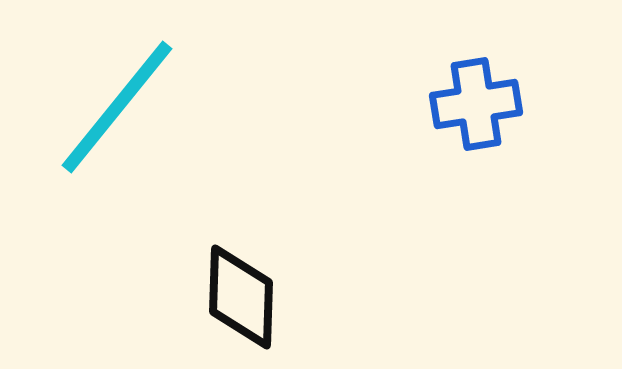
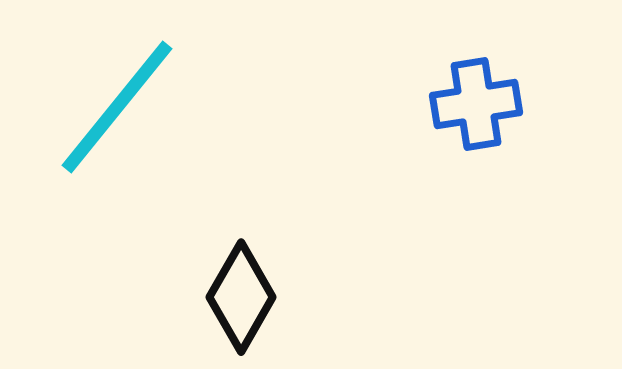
black diamond: rotated 28 degrees clockwise
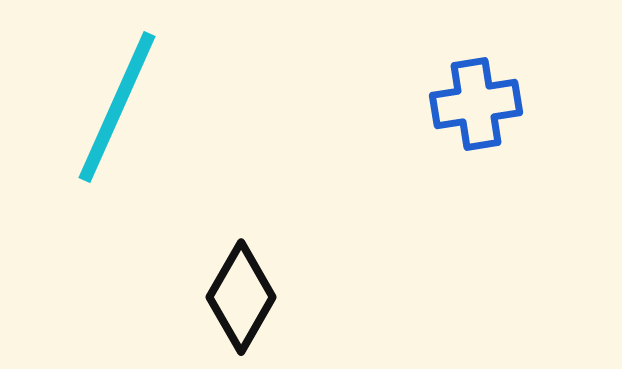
cyan line: rotated 15 degrees counterclockwise
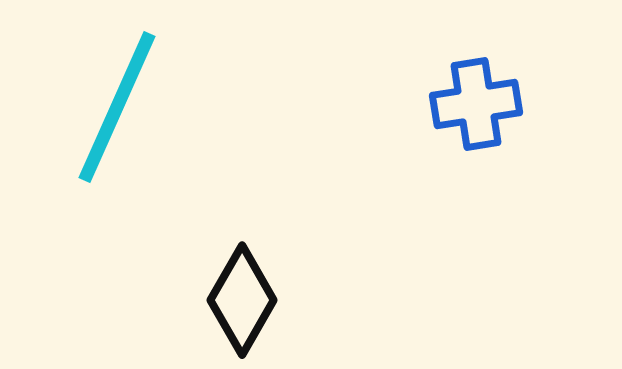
black diamond: moved 1 px right, 3 px down
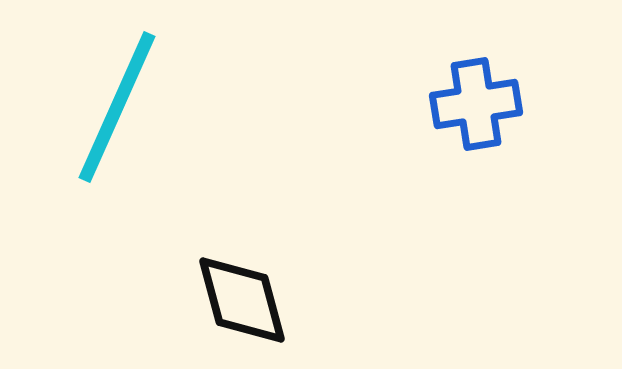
black diamond: rotated 45 degrees counterclockwise
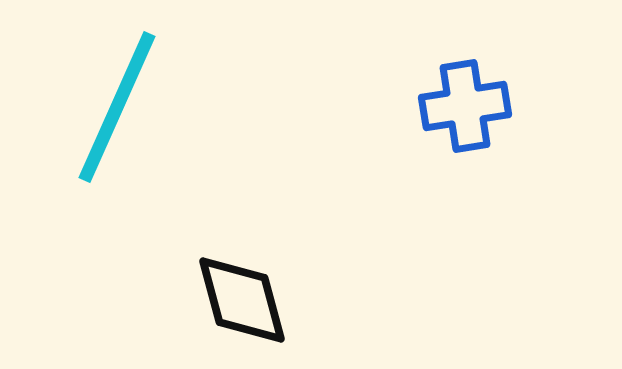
blue cross: moved 11 px left, 2 px down
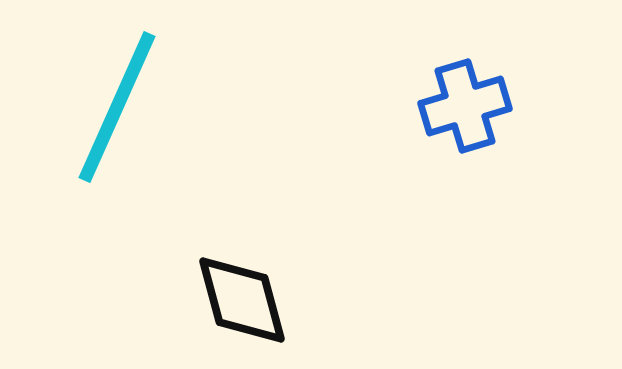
blue cross: rotated 8 degrees counterclockwise
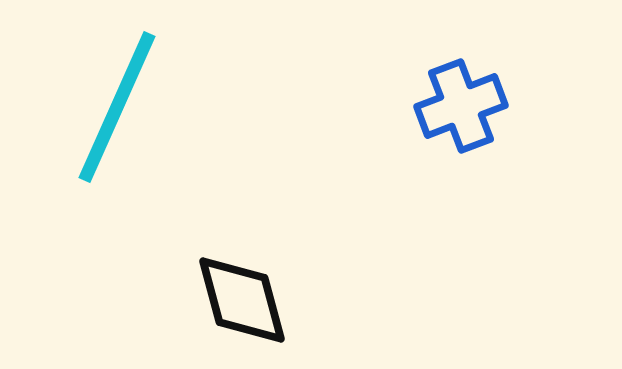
blue cross: moved 4 px left; rotated 4 degrees counterclockwise
